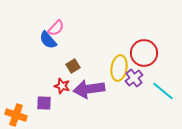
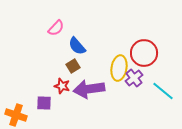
blue semicircle: moved 29 px right, 6 px down
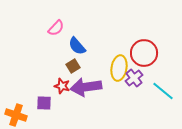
purple arrow: moved 3 px left, 2 px up
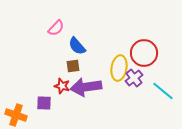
brown square: rotated 24 degrees clockwise
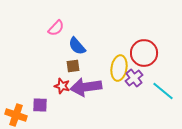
purple square: moved 4 px left, 2 px down
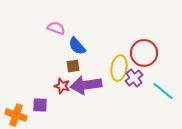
pink semicircle: rotated 114 degrees counterclockwise
purple arrow: moved 2 px up
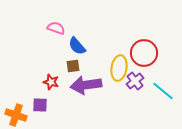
purple cross: moved 1 px right, 3 px down
red star: moved 11 px left, 4 px up
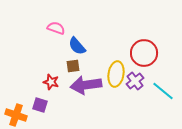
yellow ellipse: moved 3 px left, 6 px down
purple square: rotated 14 degrees clockwise
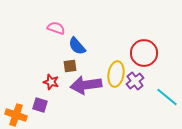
brown square: moved 3 px left
cyan line: moved 4 px right, 6 px down
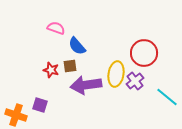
red star: moved 12 px up
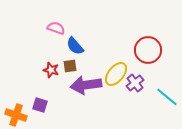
blue semicircle: moved 2 px left
red circle: moved 4 px right, 3 px up
yellow ellipse: rotated 30 degrees clockwise
purple cross: moved 2 px down
